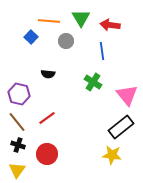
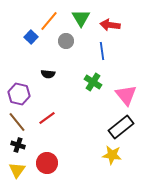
orange line: rotated 55 degrees counterclockwise
pink triangle: moved 1 px left
red circle: moved 9 px down
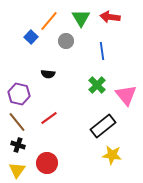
red arrow: moved 8 px up
green cross: moved 4 px right, 3 px down; rotated 12 degrees clockwise
red line: moved 2 px right
black rectangle: moved 18 px left, 1 px up
